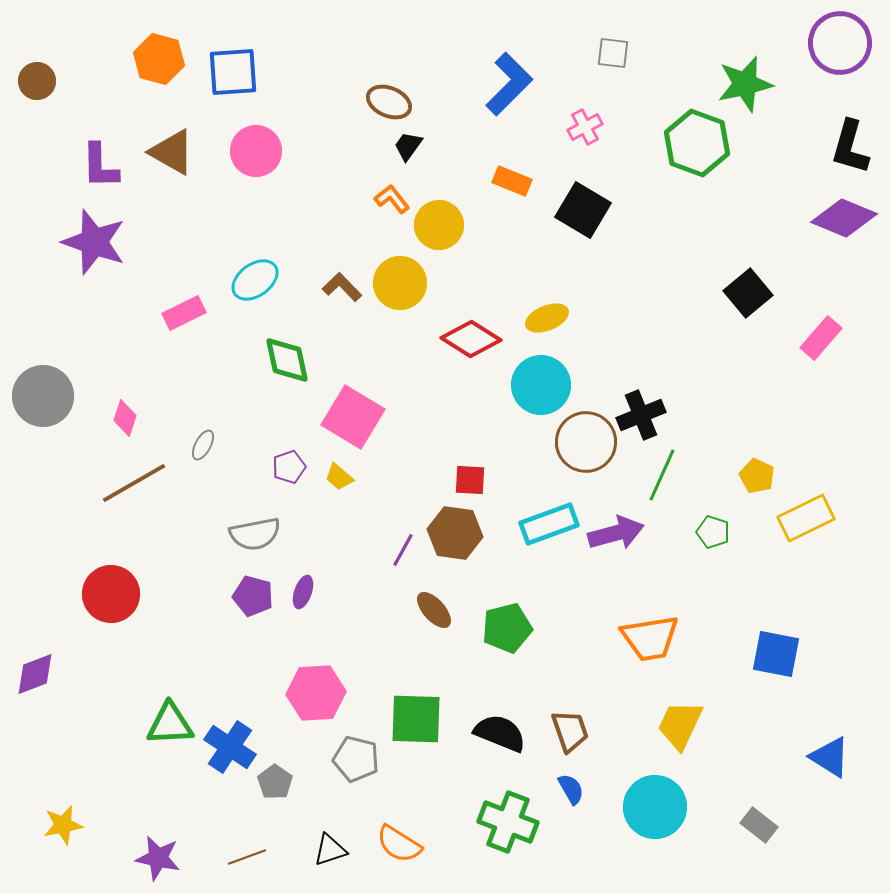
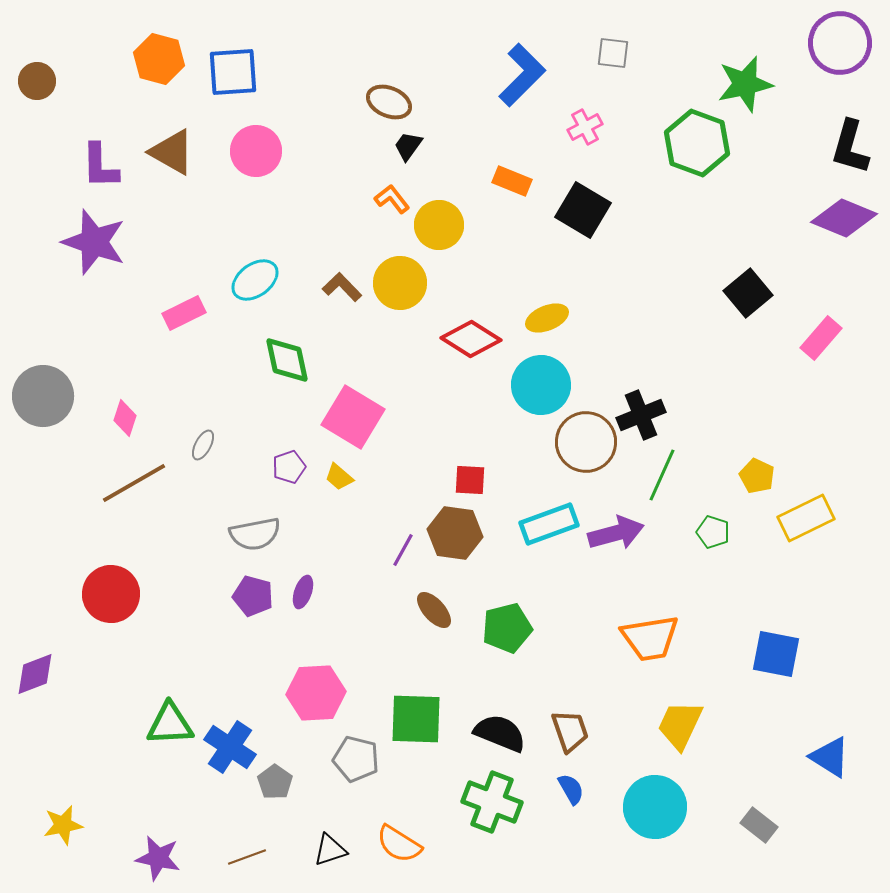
blue L-shape at (509, 84): moved 13 px right, 9 px up
green cross at (508, 822): moved 16 px left, 20 px up
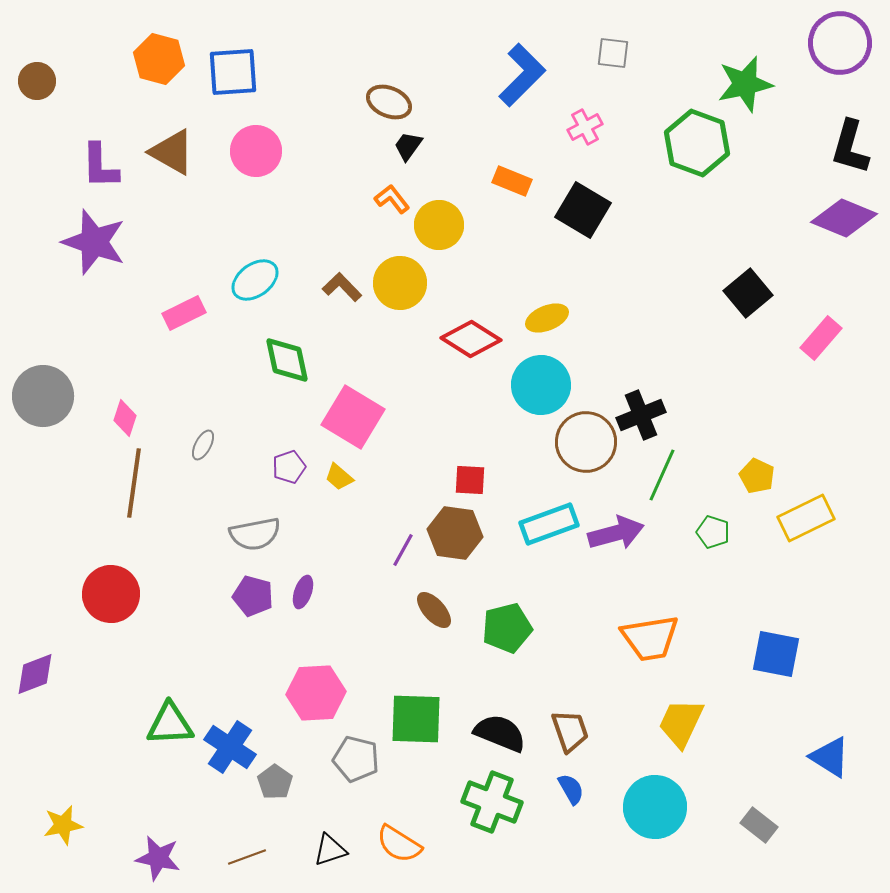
brown line at (134, 483): rotated 52 degrees counterclockwise
yellow trapezoid at (680, 725): moved 1 px right, 2 px up
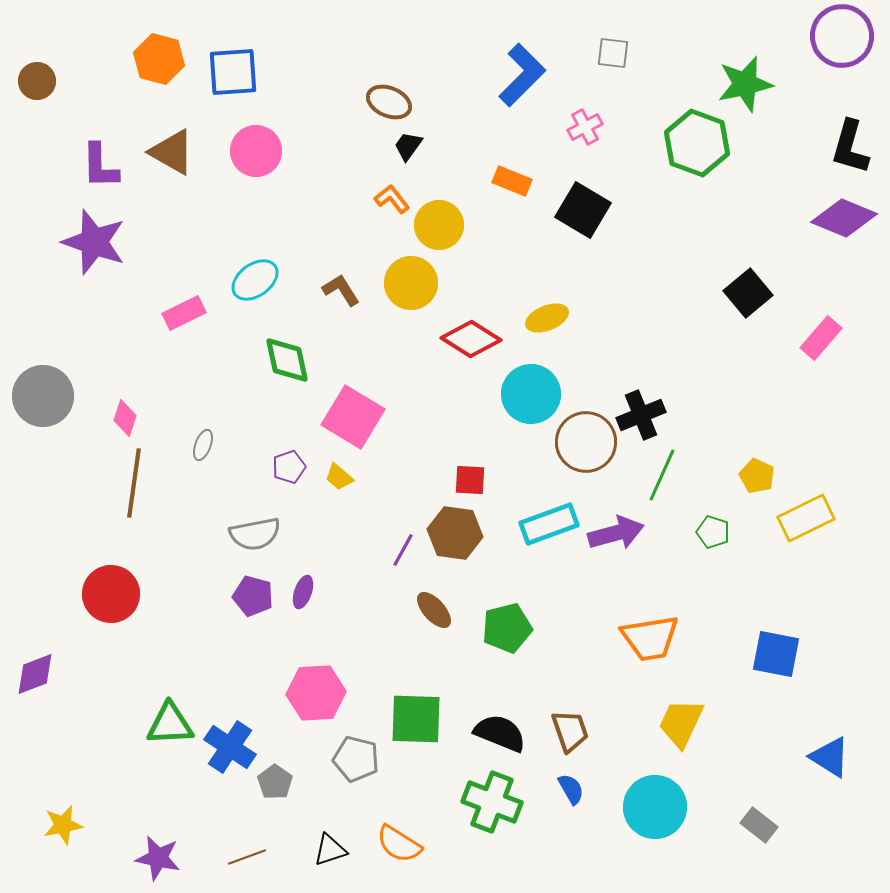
purple circle at (840, 43): moved 2 px right, 7 px up
yellow circle at (400, 283): moved 11 px right
brown L-shape at (342, 287): moved 1 px left, 3 px down; rotated 12 degrees clockwise
cyan circle at (541, 385): moved 10 px left, 9 px down
gray ellipse at (203, 445): rotated 8 degrees counterclockwise
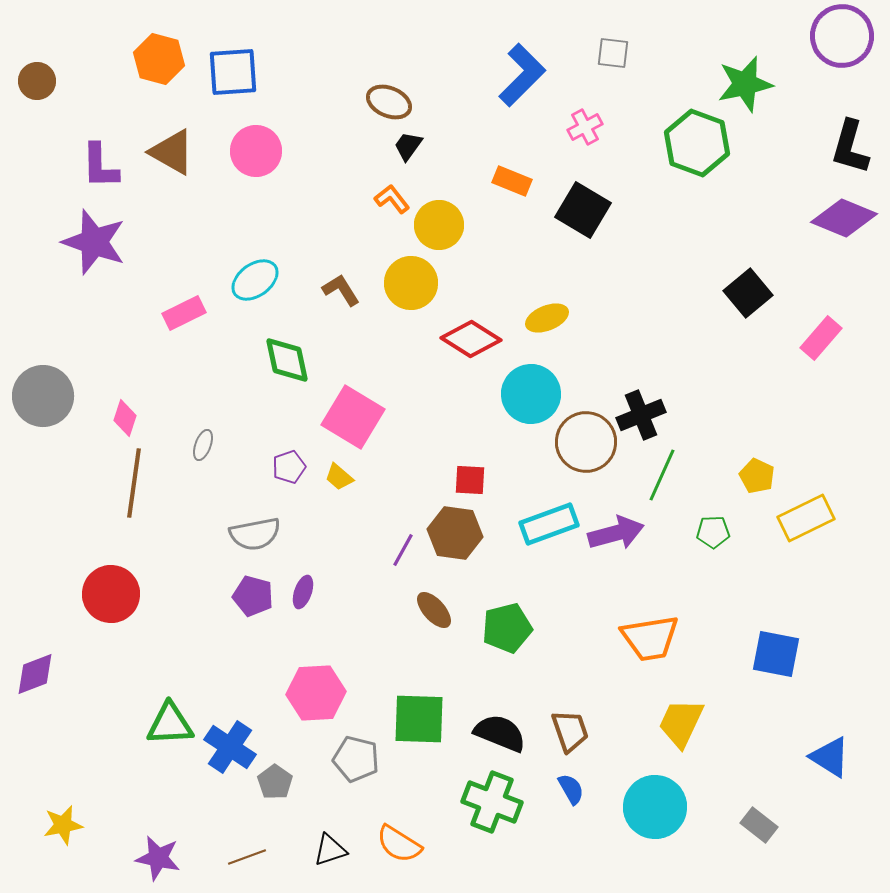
green pentagon at (713, 532): rotated 20 degrees counterclockwise
green square at (416, 719): moved 3 px right
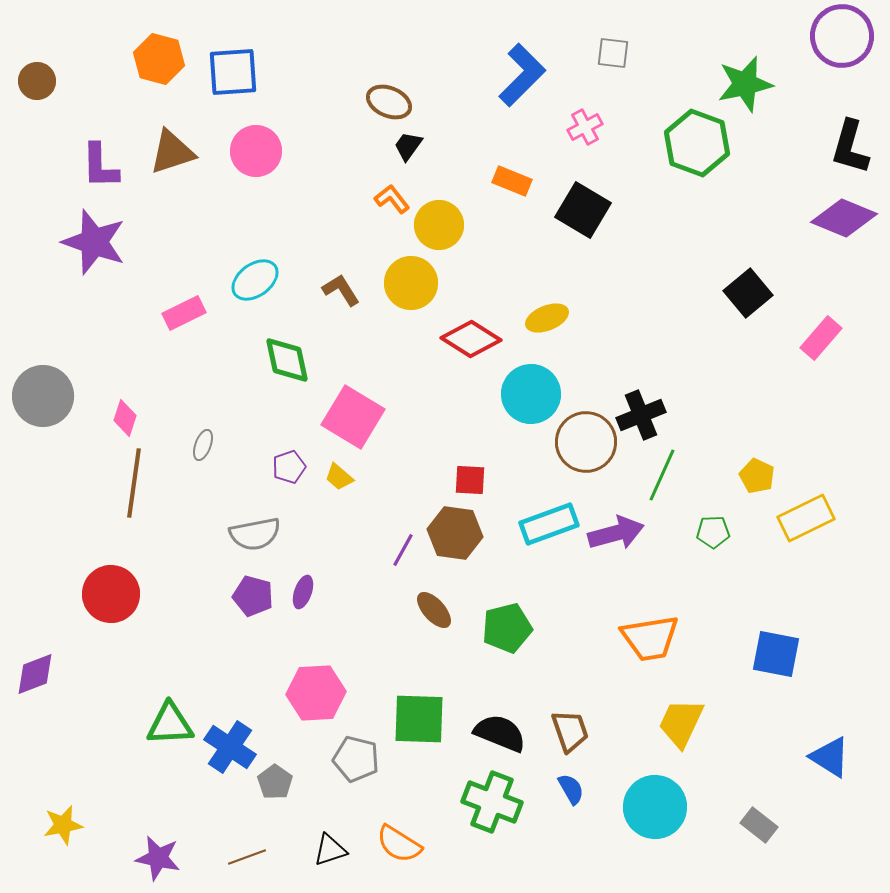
brown triangle at (172, 152): rotated 48 degrees counterclockwise
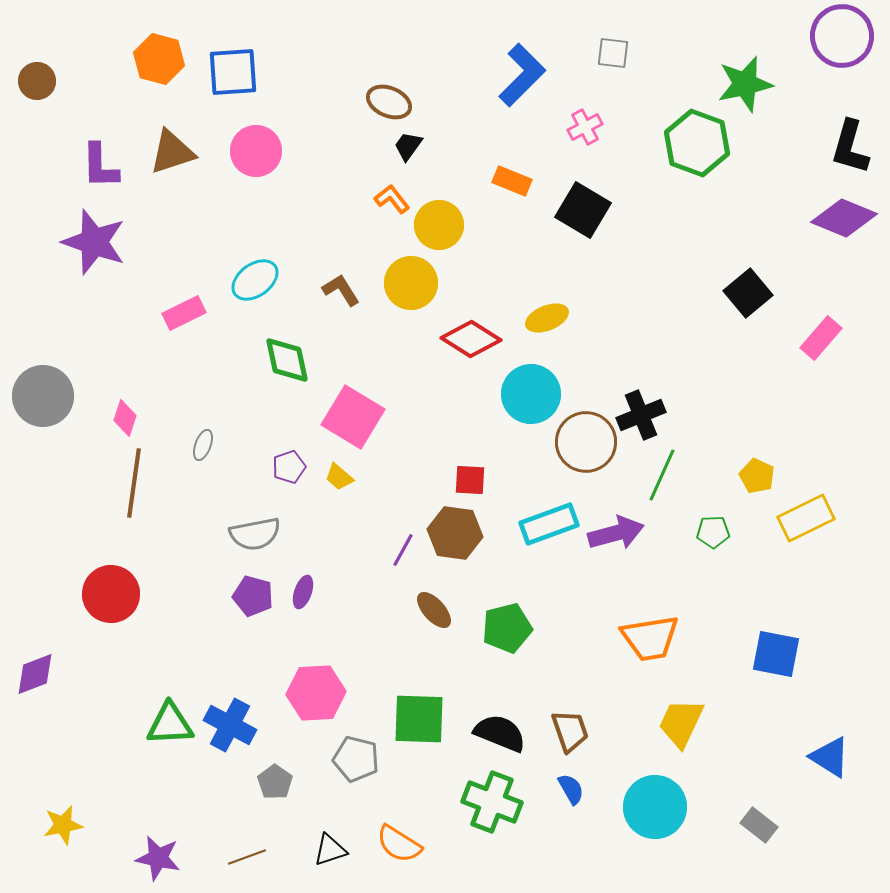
blue cross at (230, 747): moved 22 px up; rotated 6 degrees counterclockwise
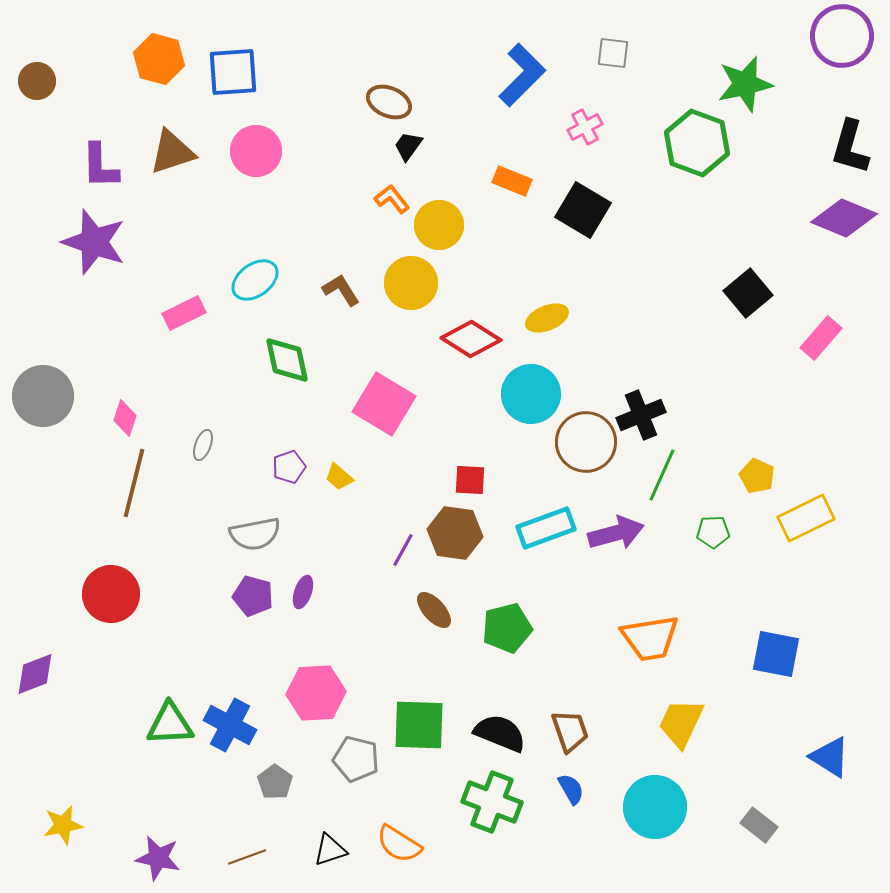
pink square at (353, 417): moved 31 px right, 13 px up
brown line at (134, 483): rotated 6 degrees clockwise
cyan rectangle at (549, 524): moved 3 px left, 4 px down
green square at (419, 719): moved 6 px down
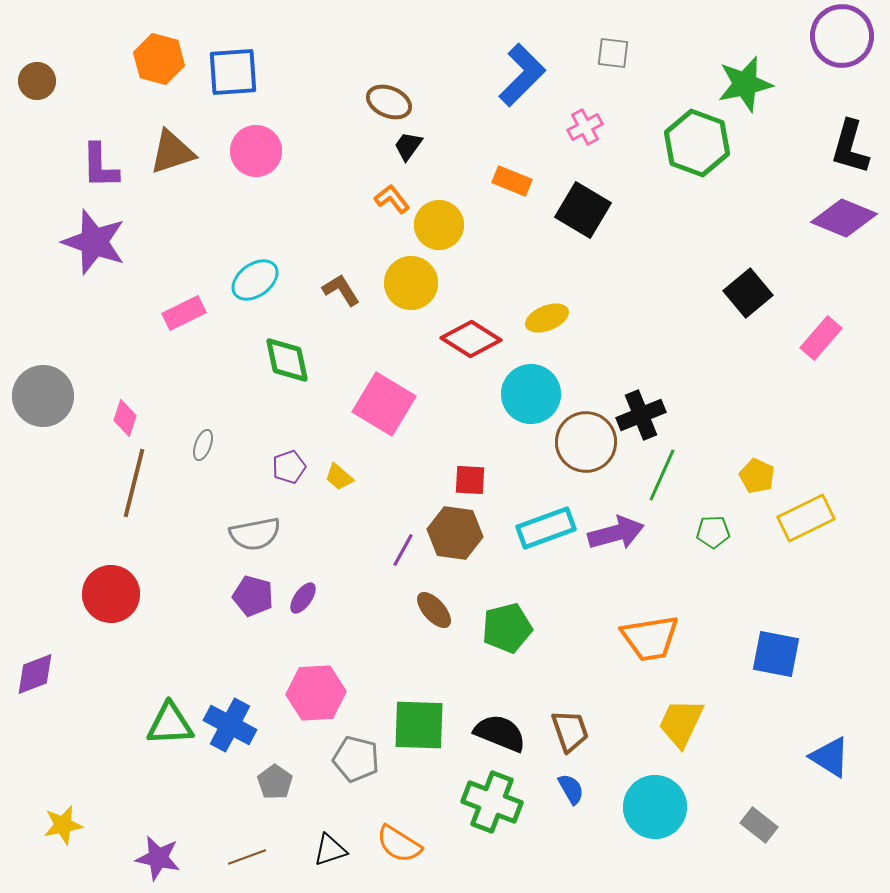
purple ellipse at (303, 592): moved 6 px down; rotated 16 degrees clockwise
